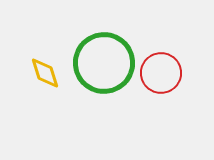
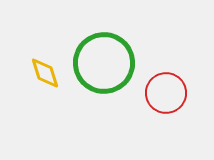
red circle: moved 5 px right, 20 px down
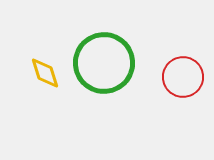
red circle: moved 17 px right, 16 px up
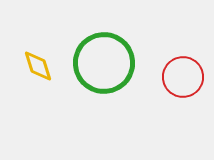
yellow diamond: moved 7 px left, 7 px up
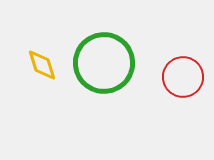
yellow diamond: moved 4 px right, 1 px up
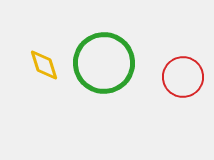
yellow diamond: moved 2 px right
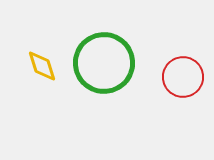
yellow diamond: moved 2 px left, 1 px down
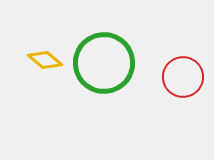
yellow diamond: moved 3 px right, 6 px up; rotated 32 degrees counterclockwise
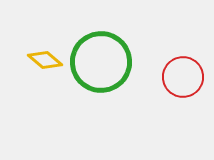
green circle: moved 3 px left, 1 px up
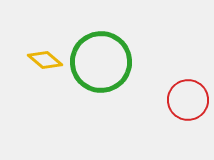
red circle: moved 5 px right, 23 px down
